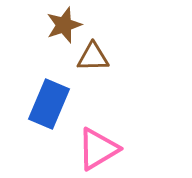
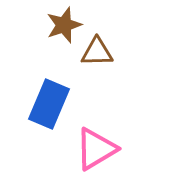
brown triangle: moved 4 px right, 5 px up
pink triangle: moved 2 px left
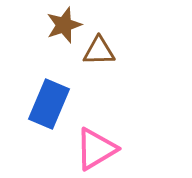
brown triangle: moved 2 px right, 1 px up
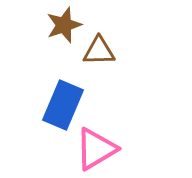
blue rectangle: moved 14 px right, 1 px down
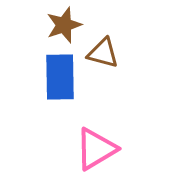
brown triangle: moved 4 px right, 2 px down; rotated 16 degrees clockwise
blue rectangle: moved 3 px left, 28 px up; rotated 24 degrees counterclockwise
